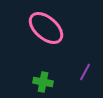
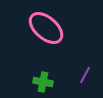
purple line: moved 3 px down
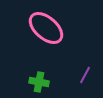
green cross: moved 4 px left
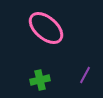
green cross: moved 1 px right, 2 px up; rotated 24 degrees counterclockwise
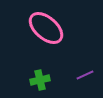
purple line: rotated 36 degrees clockwise
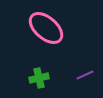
green cross: moved 1 px left, 2 px up
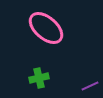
purple line: moved 5 px right, 11 px down
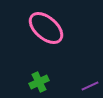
green cross: moved 4 px down; rotated 12 degrees counterclockwise
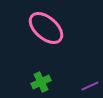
green cross: moved 2 px right
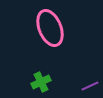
pink ellipse: moved 4 px right; rotated 27 degrees clockwise
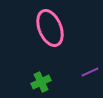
purple line: moved 14 px up
